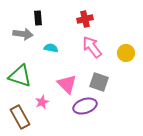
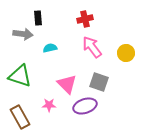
cyan semicircle: moved 1 px left; rotated 24 degrees counterclockwise
pink star: moved 7 px right, 3 px down; rotated 24 degrees clockwise
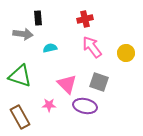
purple ellipse: rotated 30 degrees clockwise
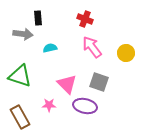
red cross: rotated 35 degrees clockwise
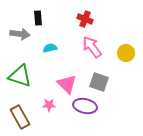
gray arrow: moved 3 px left
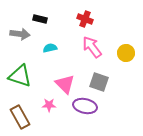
black rectangle: moved 2 px right, 1 px down; rotated 72 degrees counterclockwise
pink triangle: moved 2 px left
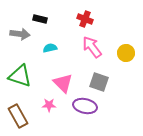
pink triangle: moved 2 px left, 1 px up
brown rectangle: moved 2 px left, 1 px up
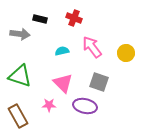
red cross: moved 11 px left, 1 px up
cyan semicircle: moved 12 px right, 3 px down
